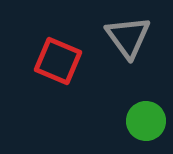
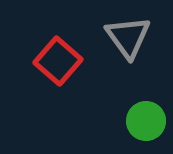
red square: rotated 18 degrees clockwise
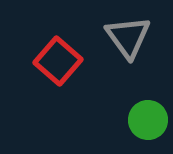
green circle: moved 2 px right, 1 px up
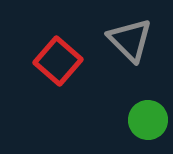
gray triangle: moved 2 px right, 3 px down; rotated 9 degrees counterclockwise
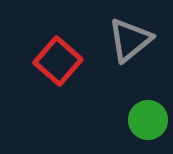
gray triangle: rotated 36 degrees clockwise
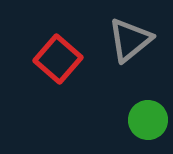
red square: moved 2 px up
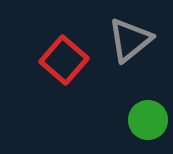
red square: moved 6 px right, 1 px down
